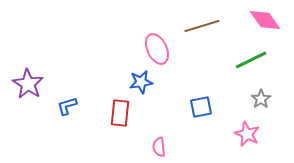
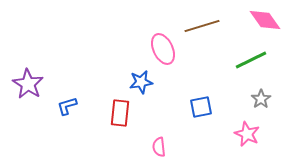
pink ellipse: moved 6 px right
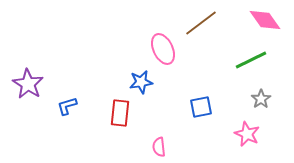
brown line: moved 1 px left, 3 px up; rotated 20 degrees counterclockwise
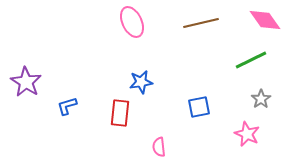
brown line: rotated 24 degrees clockwise
pink ellipse: moved 31 px left, 27 px up
purple star: moved 2 px left, 2 px up
blue square: moved 2 px left
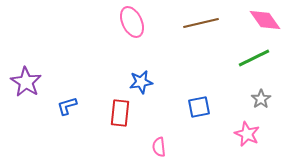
green line: moved 3 px right, 2 px up
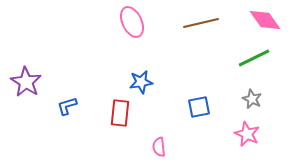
gray star: moved 9 px left; rotated 12 degrees counterclockwise
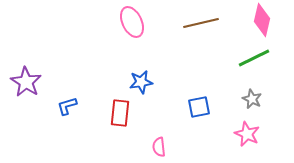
pink diamond: moved 3 px left; rotated 48 degrees clockwise
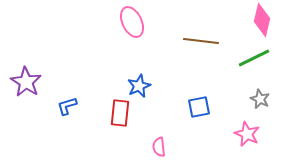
brown line: moved 18 px down; rotated 20 degrees clockwise
blue star: moved 2 px left, 4 px down; rotated 15 degrees counterclockwise
gray star: moved 8 px right
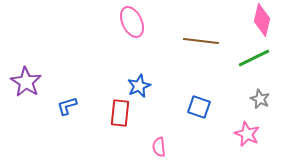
blue square: rotated 30 degrees clockwise
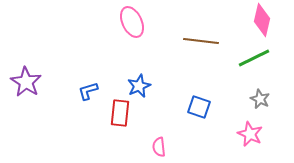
blue L-shape: moved 21 px right, 15 px up
pink star: moved 3 px right
